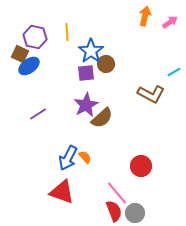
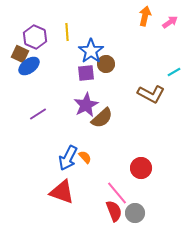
purple hexagon: rotated 10 degrees clockwise
red circle: moved 2 px down
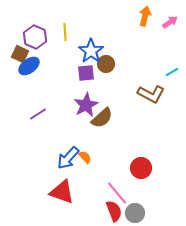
yellow line: moved 2 px left
cyan line: moved 2 px left
blue arrow: rotated 15 degrees clockwise
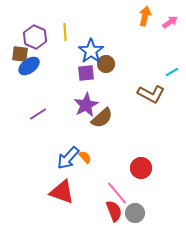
brown square: rotated 18 degrees counterclockwise
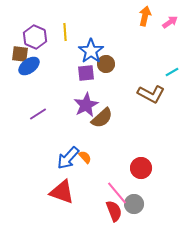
gray circle: moved 1 px left, 9 px up
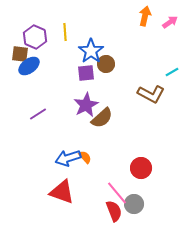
blue arrow: rotated 30 degrees clockwise
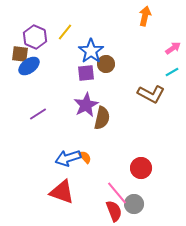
pink arrow: moved 3 px right, 26 px down
yellow line: rotated 42 degrees clockwise
brown semicircle: rotated 35 degrees counterclockwise
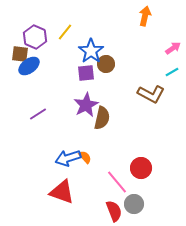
pink line: moved 11 px up
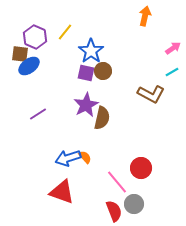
brown circle: moved 3 px left, 7 px down
purple square: rotated 18 degrees clockwise
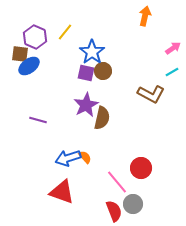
blue star: moved 1 px right, 1 px down
purple line: moved 6 px down; rotated 48 degrees clockwise
gray circle: moved 1 px left
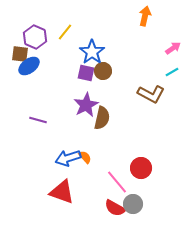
red semicircle: moved 1 px right, 3 px up; rotated 140 degrees clockwise
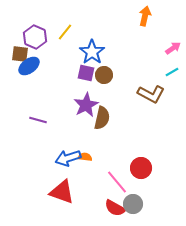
brown circle: moved 1 px right, 4 px down
orange semicircle: rotated 40 degrees counterclockwise
